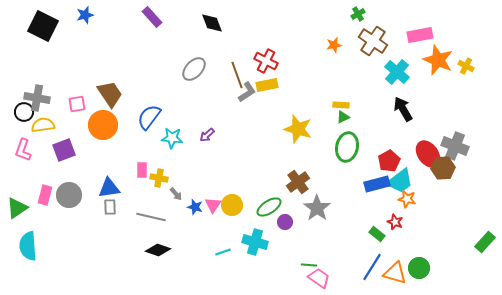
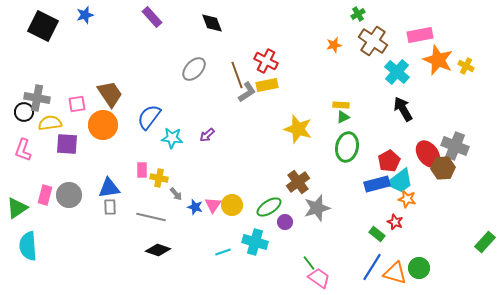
yellow semicircle at (43, 125): moved 7 px right, 2 px up
purple square at (64, 150): moved 3 px right, 6 px up; rotated 25 degrees clockwise
gray star at (317, 208): rotated 20 degrees clockwise
green line at (309, 265): moved 2 px up; rotated 49 degrees clockwise
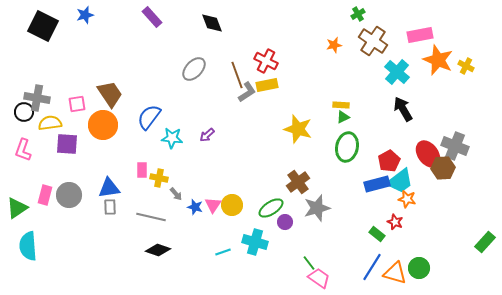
green ellipse at (269, 207): moved 2 px right, 1 px down
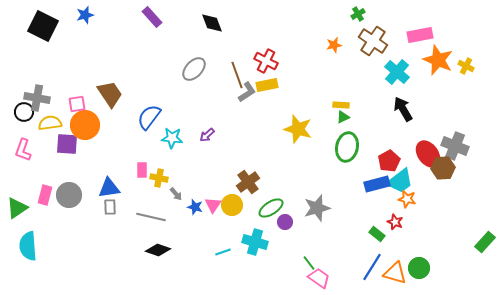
orange circle at (103, 125): moved 18 px left
brown cross at (298, 182): moved 50 px left
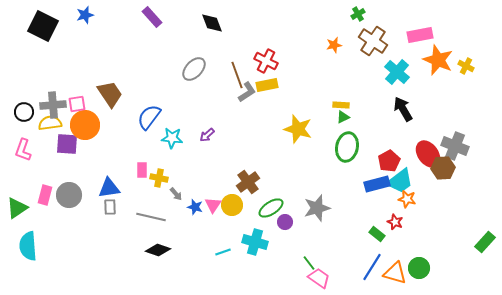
gray cross at (37, 98): moved 16 px right, 7 px down; rotated 15 degrees counterclockwise
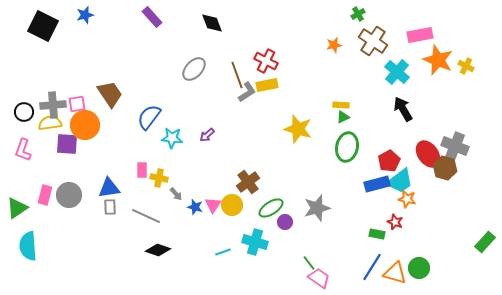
brown hexagon at (443, 168): moved 2 px right; rotated 20 degrees clockwise
gray line at (151, 217): moved 5 px left, 1 px up; rotated 12 degrees clockwise
green rectangle at (377, 234): rotated 28 degrees counterclockwise
